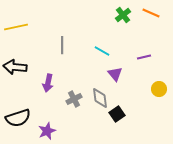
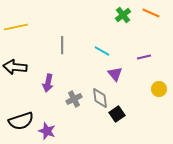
black semicircle: moved 3 px right, 3 px down
purple star: rotated 30 degrees counterclockwise
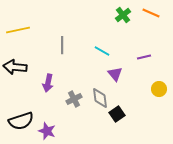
yellow line: moved 2 px right, 3 px down
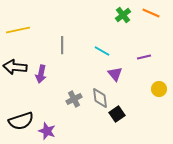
purple arrow: moved 7 px left, 9 px up
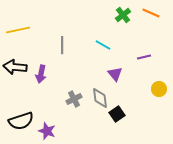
cyan line: moved 1 px right, 6 px up
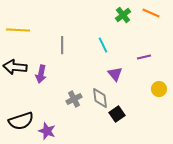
yellow line: rotated 15 degrees clockwise
cyan line: rotated 35 degrees clockwise
